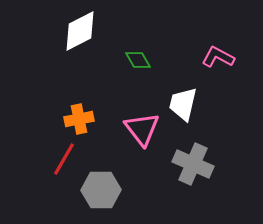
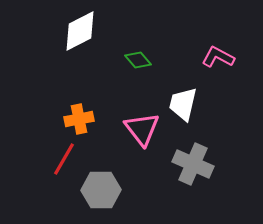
green diamond: rotated 12 degrees counterclockwise
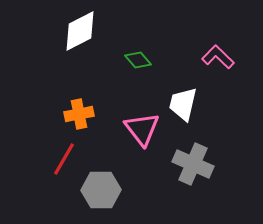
pink L-shape: rotated 16 degrees clockwise
orange cross: moved 5 px up
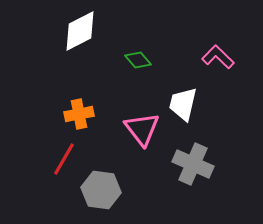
gray hexagon: rotated 9 degrees clockwise
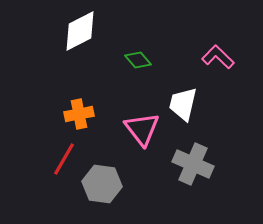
gray hexagon: moved 1 px right, 6 px up
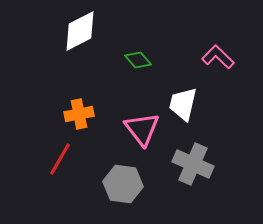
red line: moved 4 px left
gray hexagon: moved 21 px right
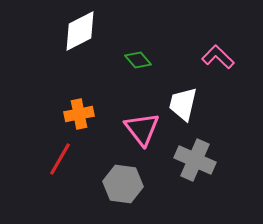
gray cross: moved 2 px right, 4 px up
